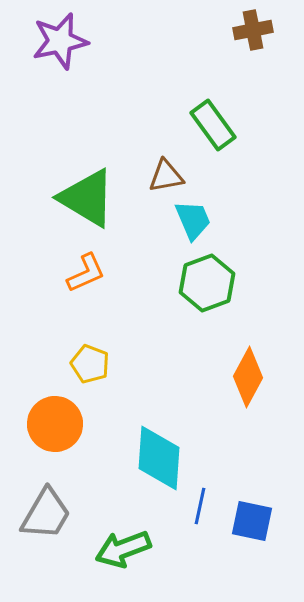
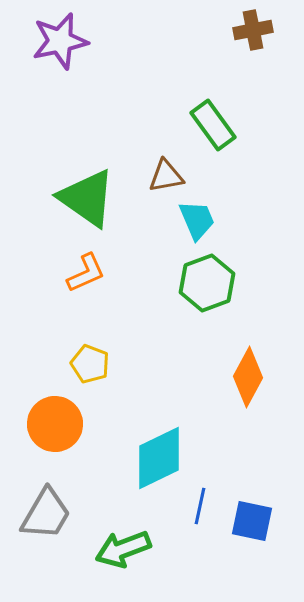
green triangle: rotated 4 degrees clockwise
cyan trapezoid: moved 4 px right
cyan diamond: rotated 60 degrees clockwise
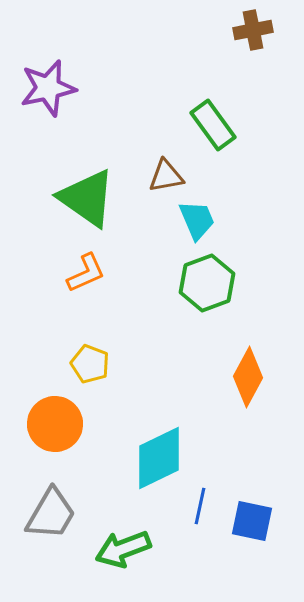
purple star: moved 12 px left, 47 px down
gray trapezoid: moved 5 px right
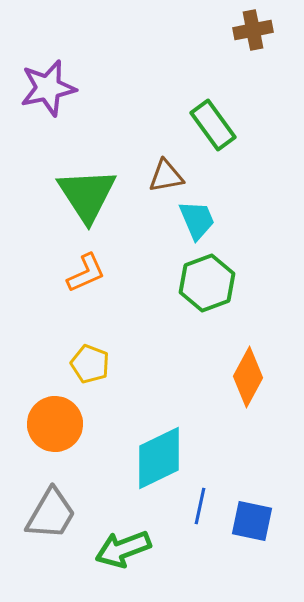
green triangle: moved 3 px up; rotated 22 degrees clockwise
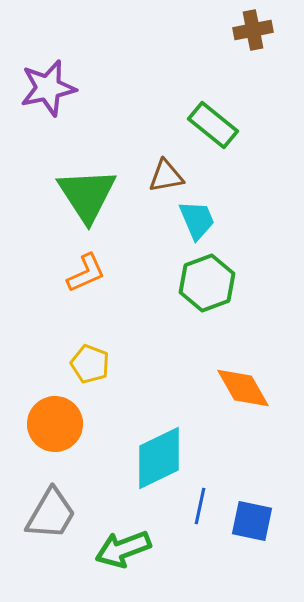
green rectangle: rotated 15 degrees counterclockwise
orange diamond: moved 5 px left, 11 px down; rotated 58 degrees counterclockwise
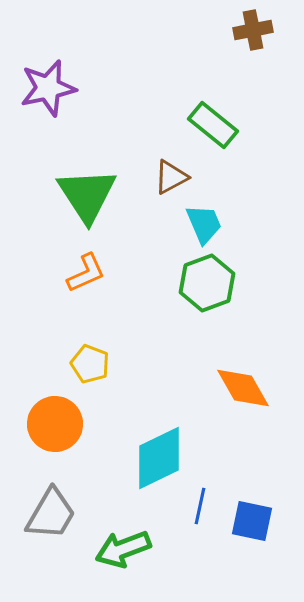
brown triangle: moved 5 px right, 1 px down; rotated 18 degrees counterclockwise
cyan trapezoid: moved 7 px right, 4 px down
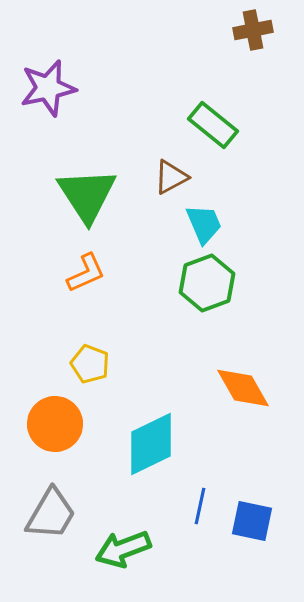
cyan diamond: moved 8 px left, 14 px up
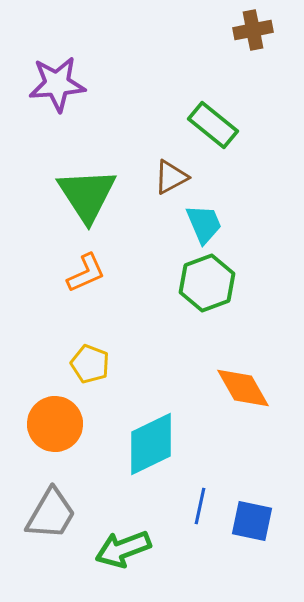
purple star: moved 9 px right, 4 px up; rotated 8 degrees clockwise
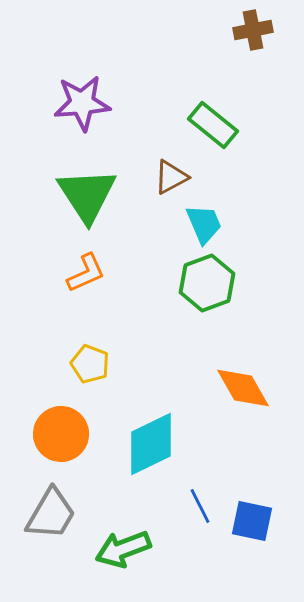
purple star: moved 25 px right, 19 px down
orange circle: moved 6 px right, 10 px down
blue line: rotated 39 degrees counterclockwise
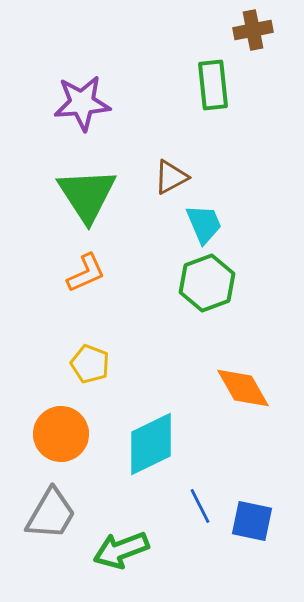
green rectangle: moved 40 px up; rotated 45 degrees clockwise
green arrow: moved 2 px left, 1 px down
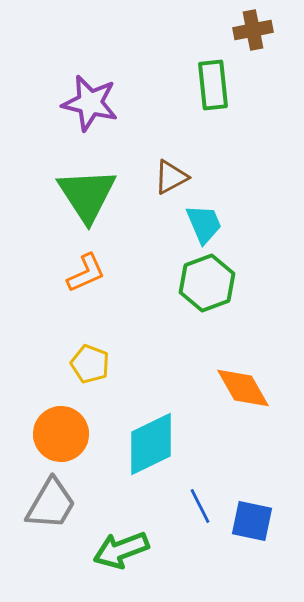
purple star: moved 8 px right; rotated 18 degrees clockwise
gray trapezoid: moved 10 px up
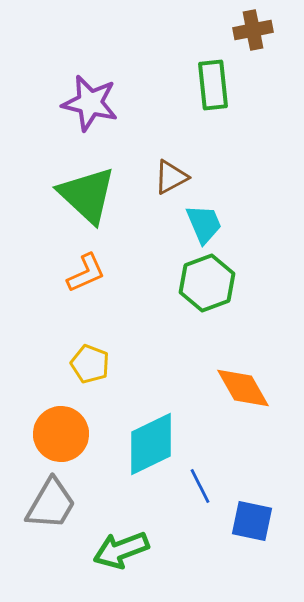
green triangle: rotated 14 degrees counterclockwise
blue line: moved 20 px up
